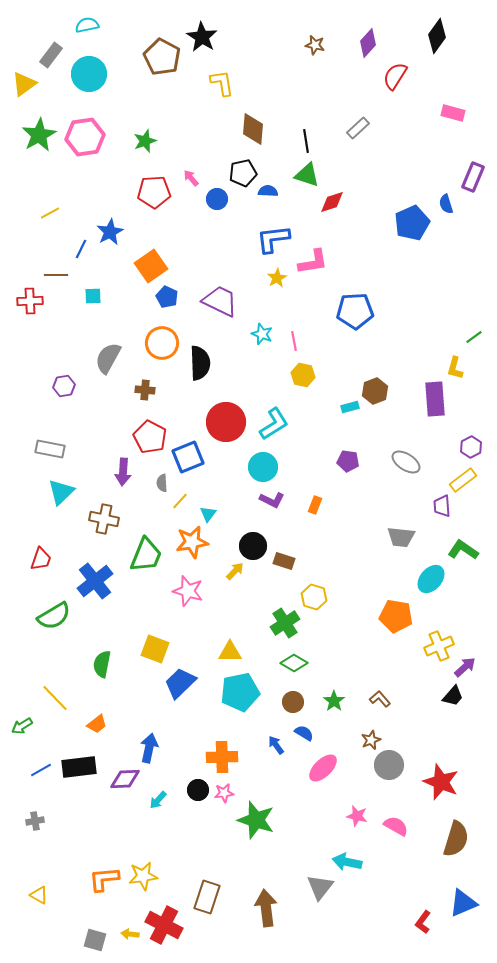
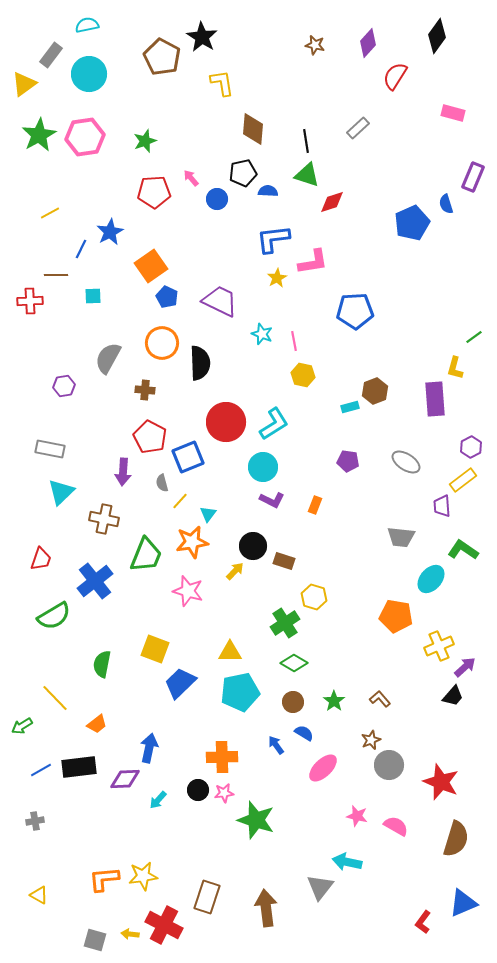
gray semicircle at (162, 483): rotated 12 degrees counterclockwise
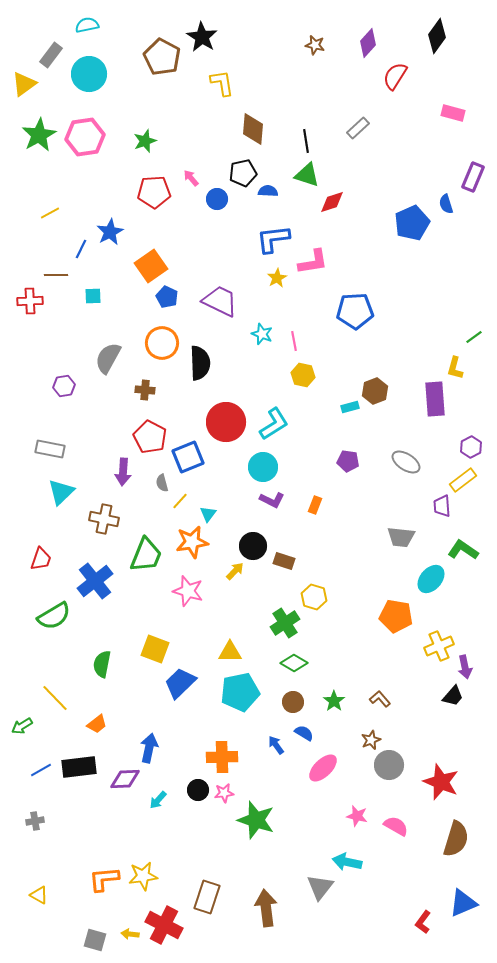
purple arrow at (465, 667): rotated 120 degrees clockwise
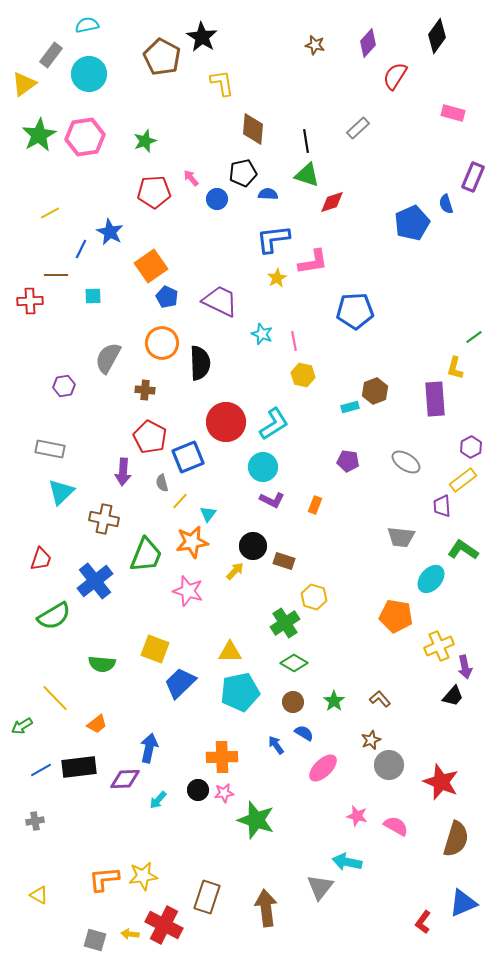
blue semicircle at (268, 191): moved 3 px down
blue star at (110, 232): rotated 16 degrees counterclockwise
green semicircle at (102, 664): rotated 96 degrees counterclockwise
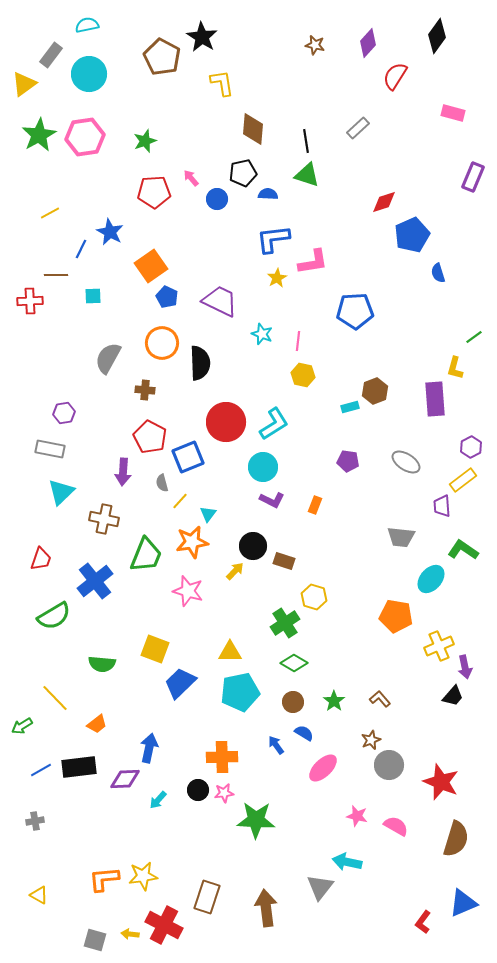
red diamond at (332, 202): moved 52 px right
blue semicircle at (446, 204): moved 8 px left, 69 px down
blue pentagon at (412, 223): moved 12 px down
pink line at (294, 341): moved 4 px right; rotated 18 degrees clockwise
purple hexagon at (64, 386): moved 27 px down
green star at (256, 820): rotated 15 degrees counterclockwise
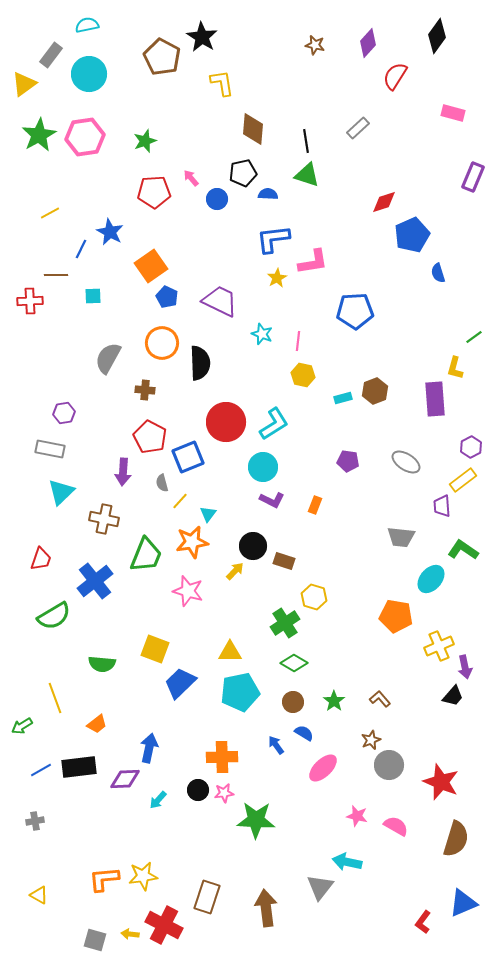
cyan rectangle at (350, 407): moved 7 px left, 9 px up
yellow line at (55, 698): rotated 24 degrees clockwise
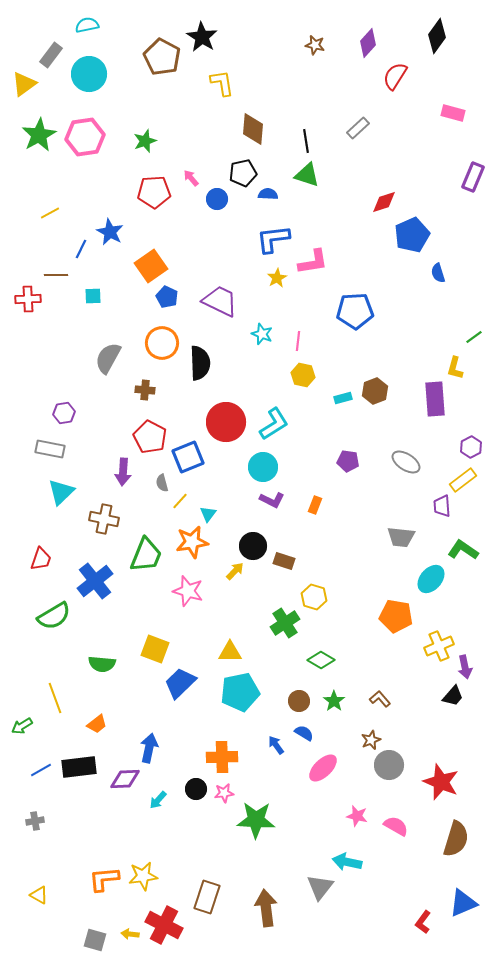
red cross at (30, 301): moved 2 px left, 2 px up
green diamond at (294, 663): moved 27 px right, 3 px up
brown circle at (293, 702): moved 6 px right, 1 px up
black circle at (198, 790): moved 2 px left, 1 px up
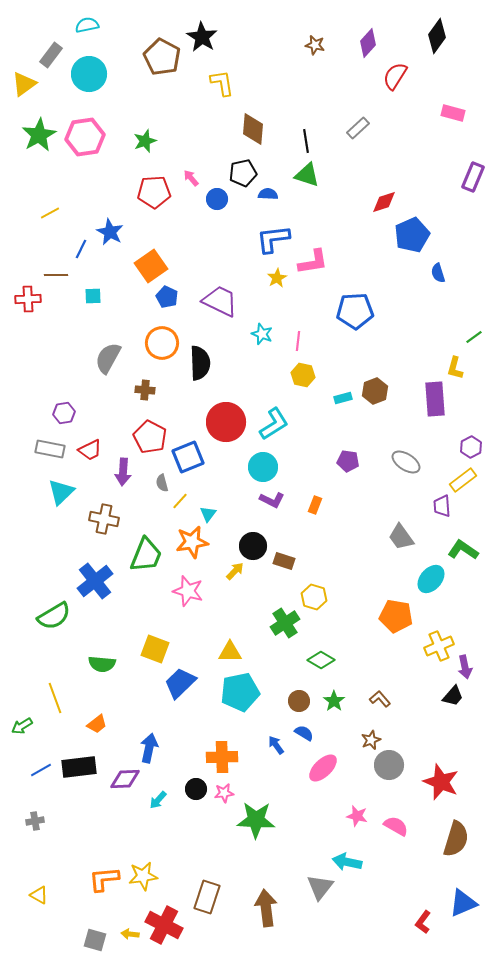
gray trapezoid at (401, 537): rotated 48 degrees clockwise
red trapezoid at (41, 559): moved 49 px right, 109 px up; rotated 45 degrees clockwise
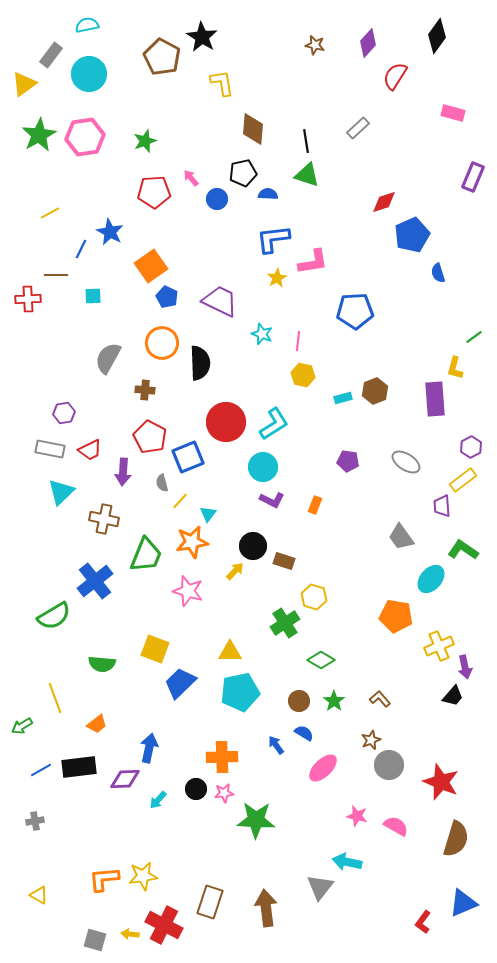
brown rectangle at (207, 897): moved 3 px right, 5 px down
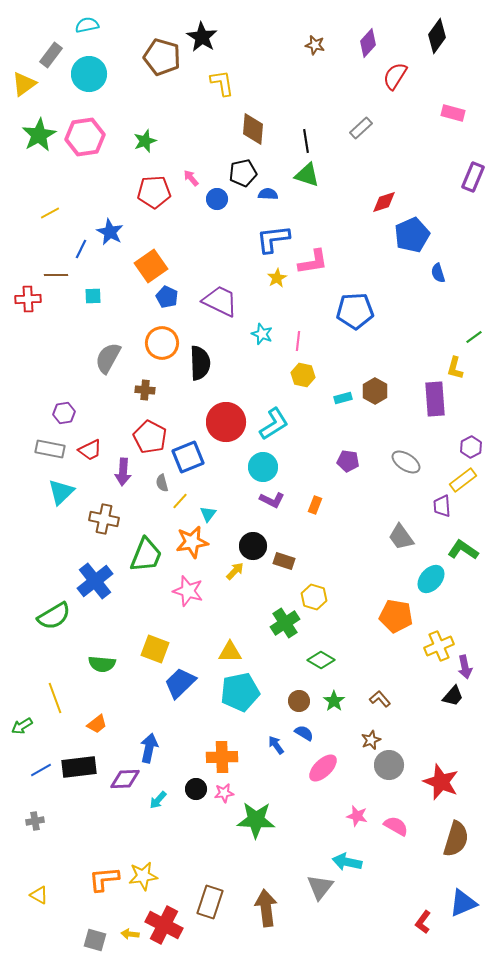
brown pentagon at (162, 57): rotated 12 degrees counterclockwise
gray rectangle at (358, 128): moved 3 px right
brown hexagon at (375, 391): rotated 10 degrees counterclockwise
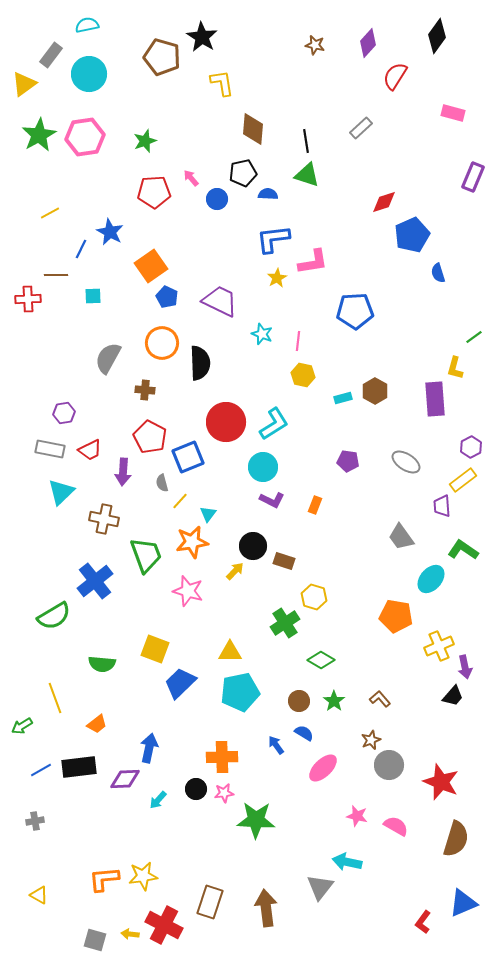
green trapezoid at (146, 555): rotated 42 degrees counterclockwise
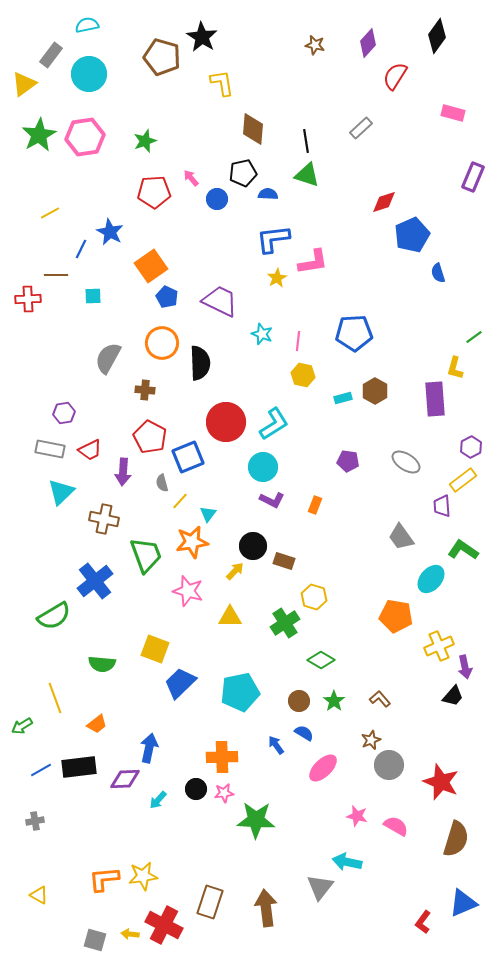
blue pentagon at (355, 311): moved 1 px left, 22 px down
yellow triangle at (230, 652): moved 35 px up
